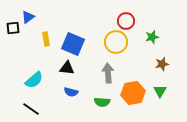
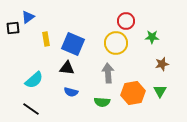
green star: rotated 16 degrees clockwise
yellow circle: moved 1 px down
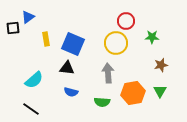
brown star: moved 1 px left, 1 px down
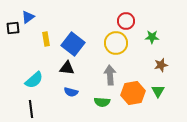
blue square: rotated 15 degrees clockwise
gray arrow: moved 2 px right, 2 px down
green triangle: moved 2 px left
black line: rotated 48 degrees clockwise
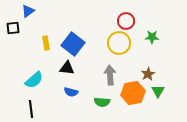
blue triangle: moved 6 px up
yellow rectangle: moved 4 px down
yellow circle: moved 3 px right
brown star: moved 13 px left, 9 px down; rotated 16 degrees counterclockwise
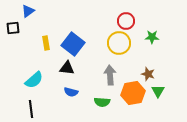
brown star: rotated 24 degrees counterclockwise
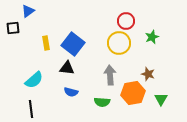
green star: rotated 24 degrees counterclockwise
green triangle: moved 3 px right, 8 px down
